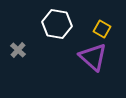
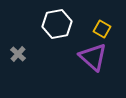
white hexagon: rotated 20 degrees counterclockwise
gray cross: moved 4 px down
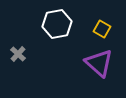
purple triangle: moved 6 px right, 6 px down
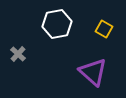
yellow square: moved 2 px right
purple triangle: moved 6 px left, 9 px down
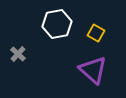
yellow square: moved 8 px left, 4 px down
purple triangle: moved 2 px up
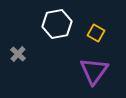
purple triangle: moved 1 px right, 1 px down; rotated 24 degrees clockwise
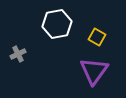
yellow square: moved 1 px right, 4 px down
gray cross: rotated 21 degrees clockwise
